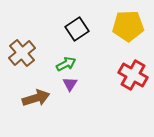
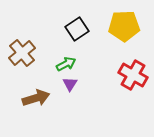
yellow pentagon: moved 4 px left
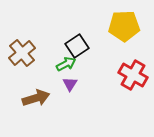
black square: moved 17 px down
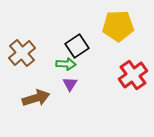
yellow pentagon: moved 6 px left
green arrow: rotated 30 degrees clockwise
red cross: rotated 24 degrees clockwise
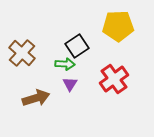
brown cross: rotated 8 degrees counterclockwise
green arrow: moved 1 px left
red cross: moved 19 px left, 4 px down
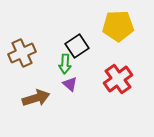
brown cross: rotated 24 degrees clockwise
green arrow: rotated 90 degrees clockwise
red cross: moved 4 px right
purple triangle: rotated 21 degrees counterclockwise
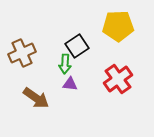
purple triangle: rotated 35 degrees counterclockwise
brown arrow: rotated 52 degrees clockwise
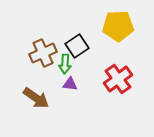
brown cross: moved 21 px right
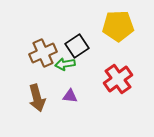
green arrow: rotated 78 degrees clockwise
purple triangle: moved 12 px down
brown arrow: moved 1 px right; rotated 40 degrees clockwise
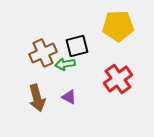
black square: rotated 20 degrees clockwise
purple triangle: moved 1 px left, 1 px down; rotated 21 degrees clockwise
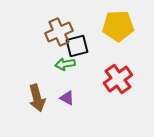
brown cross: moved 16 px right, 21 px up
purple triangle: moved 2 px left, 1 px down
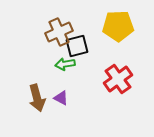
purple triangle: moved 6 px left
